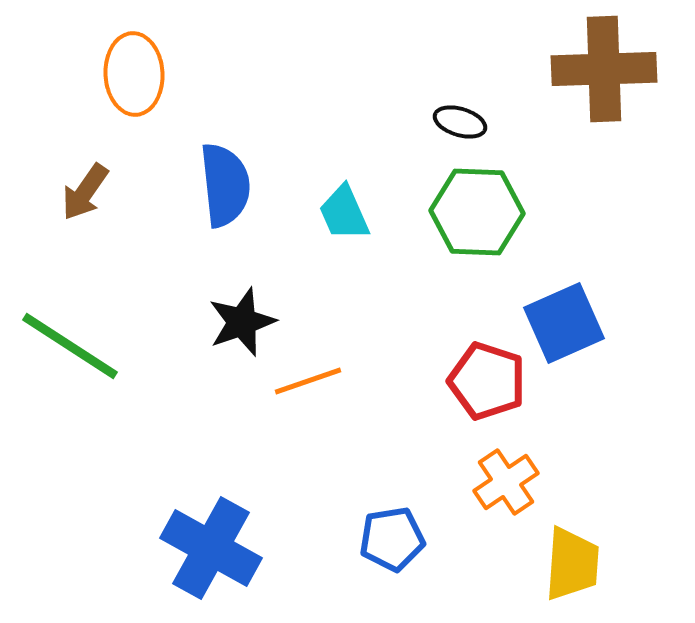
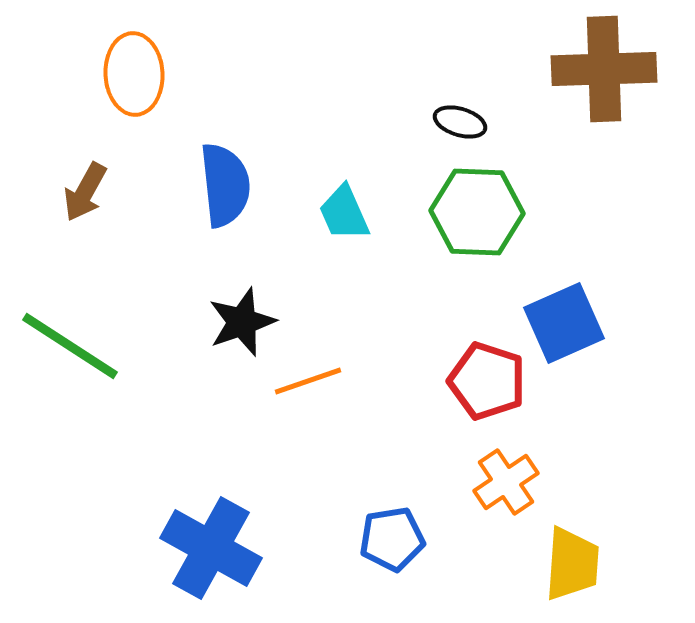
brown arrow: rotated 6 degrees counterclockwise
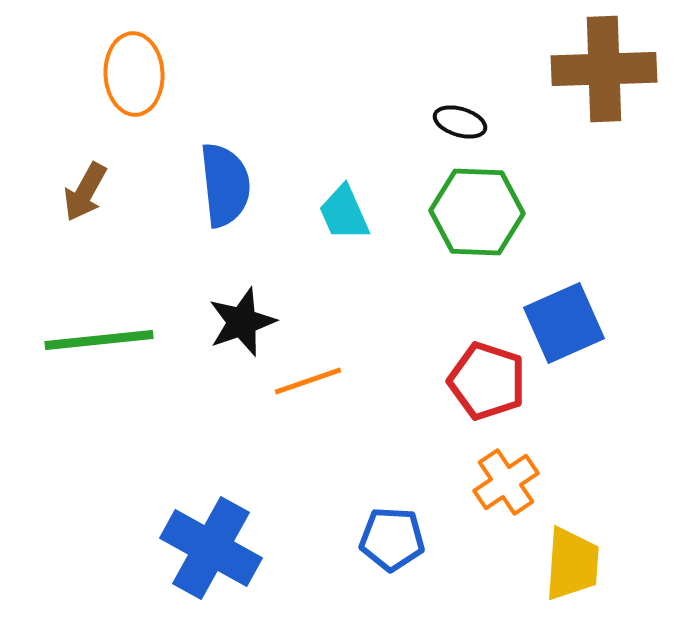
green line: moved 29 px right, 6 px up; rotated 39 degrees counterclockwise
blue pentagon: rotated 12 degrees clockwise
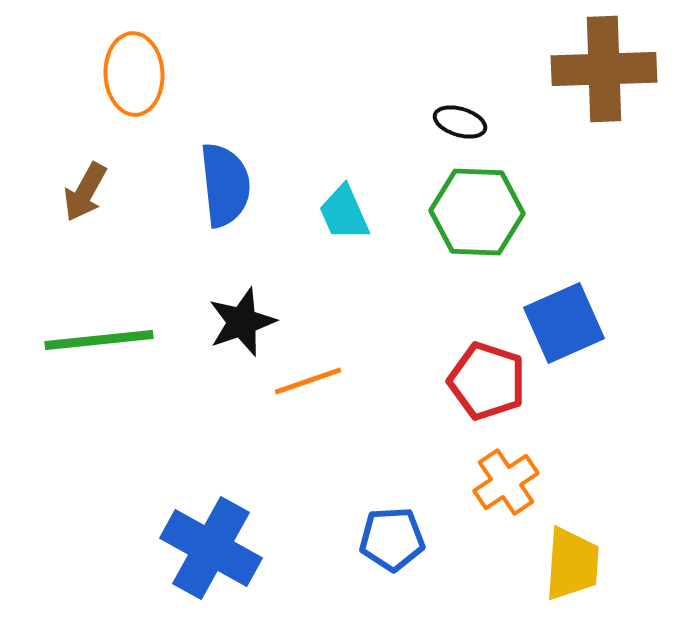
blue pentagon: rotated 6 degrees counterclockwise
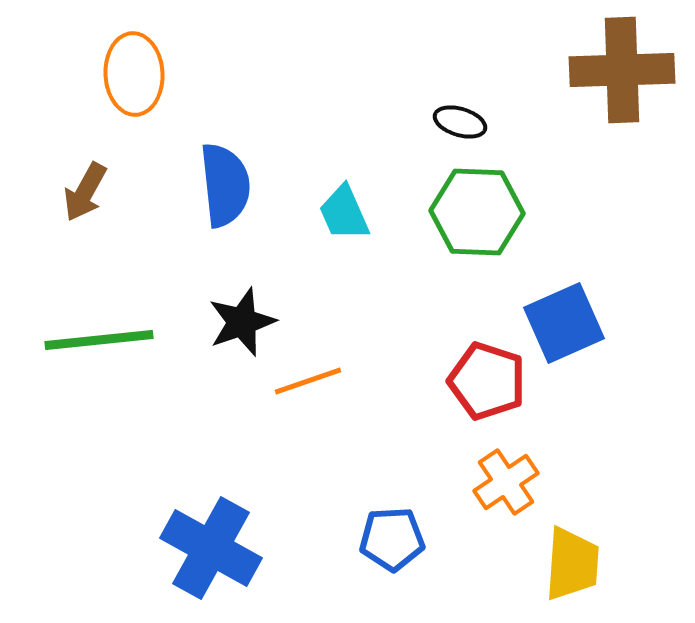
brown cross: moved 18 px right, 1 px down
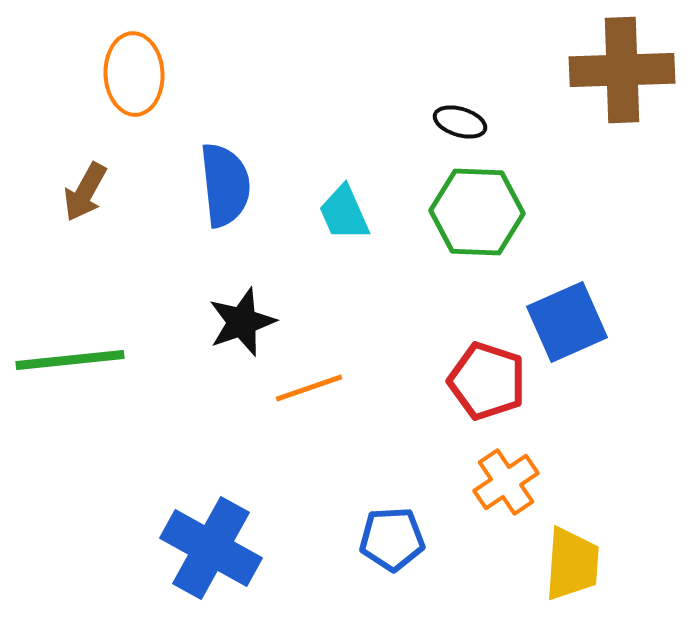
blue square: moved 3 px right, 1 px up
green line: moved 29 px left, 20 px down
orange line: moved 1 px right, 7 px down
